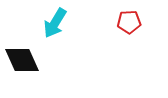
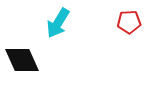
cyan arrow: moved 3 px right
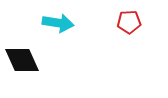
cyan arrow: rotated 112 degrees counterclockwise
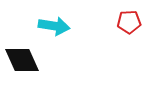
cyan arrow: moved 4 px left, 3 px down
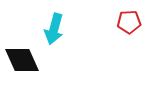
cyan arrow: moved 3 px down; rotated 96 degrees clockwise
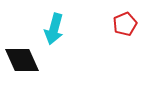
red pentagon: moved 4 px left, 2 px down; rotated 20 degrees counterclockwise
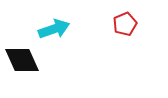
cyan arrow: rotated 124 degrees counterclockwise
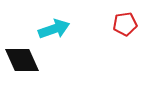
red pentagon: rotated 15 degrees clockwise
